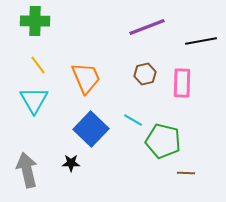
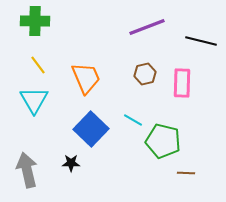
black line: rotated 24 degrees clockwise
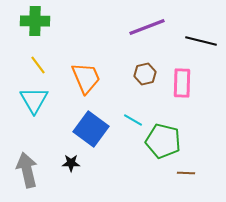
blue square: rotated 8 degrees counterclockwise
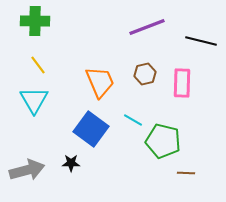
orange trapezoid: moved 14 px right, 4 px down
gray arrow: rotated 88 degrees clockwise
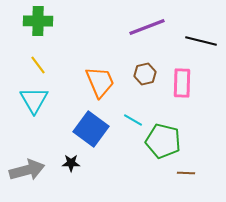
green cross: moved 3 px right
